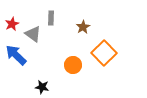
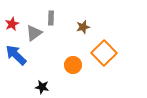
brown star: rotated 16 degrees clockwise
gray triangle: moved 1 px right, 1 px up; rotated 48 degrees clockwise
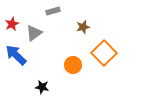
gray rectangle: moved 2 px right, 7 px up; rotated 72 degrees clockwise
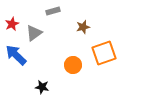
orange square: rotated 25 degrees clockwise
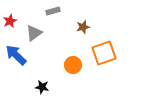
red star: moved 2 px left, 3 px up
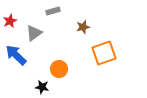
orange circle: moved 14 px left, 4 px down
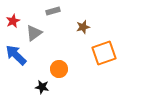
red star: moved 3 px right
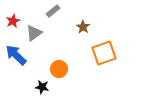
gray rectangle: rotated 24 degrees counterclockwise
brown star: rotated 24 degrees counterclockwise
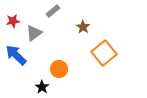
red star: rotated 16 degrees clockwise
orange square: rotated 20 degrees counterclockwise
black star: rotated 24 degrees clockwise
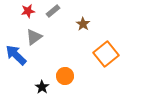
red star: moved 15 px right, 10 px up
brown star: moved 3 px up
gray triangle: moved 4 px down
orange square: moved 2 px right, 1 px down
orange circle: moved 6 px right, 7 px down
